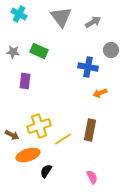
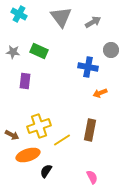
yellow line: moved 1 px left, 1 px down
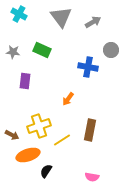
green rectangle: moved 3 px right, 1 px up
orange arrow: moved 32 px left, 6 px down; rotated 32 degrees counterclockwise
pink semicircle: rotated 128 degrees clockwise
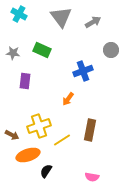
gray star: moved 1 px down
blue cross: moved 5 px left, 4 px down; rotated 30 degrees counterclockwise
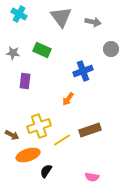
gray arrow: rotated 42 degrees clockwise
gray circle: moved 1 px up
brown rectangle: rotated 60 degrees clockwise
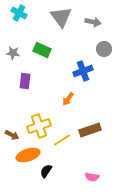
cyan cross: moved 1 px up
gray circle: moved 7 px left
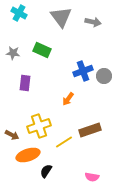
gray circle: moved 27 px down
purple rectangle: moved 2 px down
yellow line: moved 2 px right, 2 px down
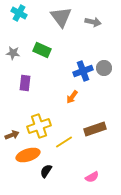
gray circle: moved 8 px up
orange arrow: moved 4 px right, 2 px up
brown rectangle: moved 5 px right, 1 px up
brown arrow: rotated 48 degrees counterclockwise
pink semicircle: rotated 40 degrees counterclockwise
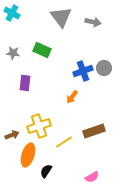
cyan cross: moved 7 px left
brown rectangle: moved 1 px left, 2 px down
orange ellipse: rotated 55 degrees counterclockwise
